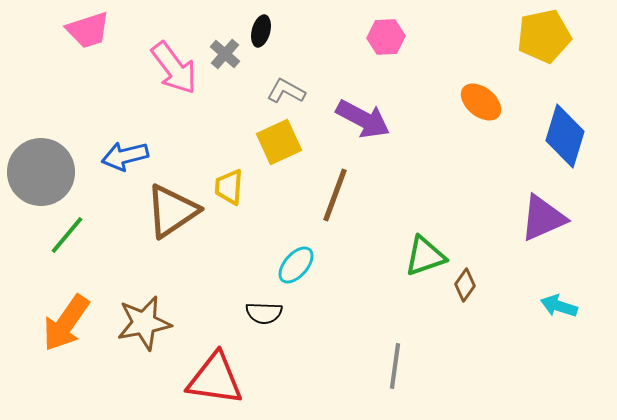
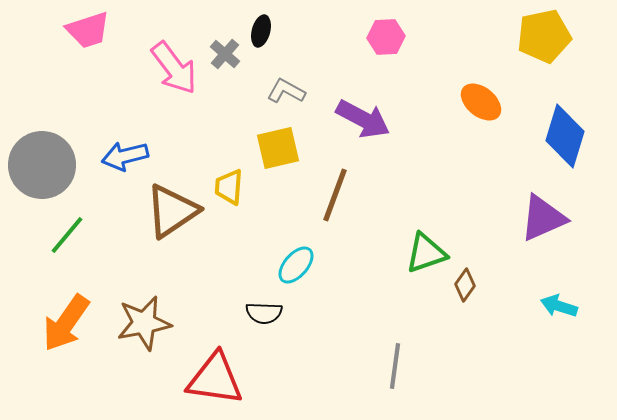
yellow square: moved 1 px left, 6 px down; rotated 12 degrees clockwise
gray circle: moved 1 px right, 7 px up
green triangle: moved 1 px right, 3 px up
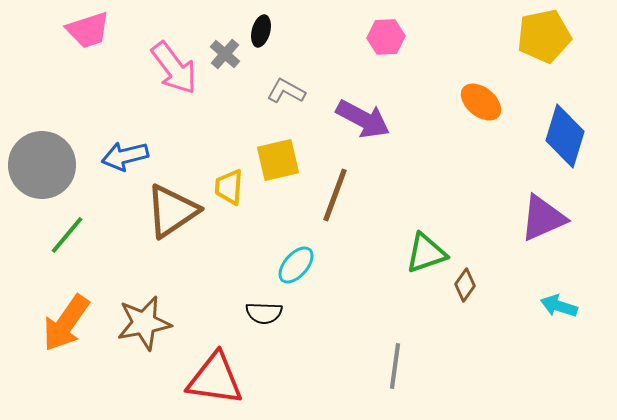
yellow square: moved 12 px down
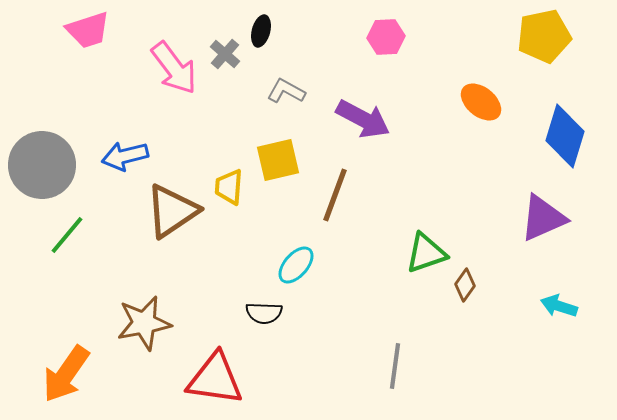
orange arrow: moved 51 px down
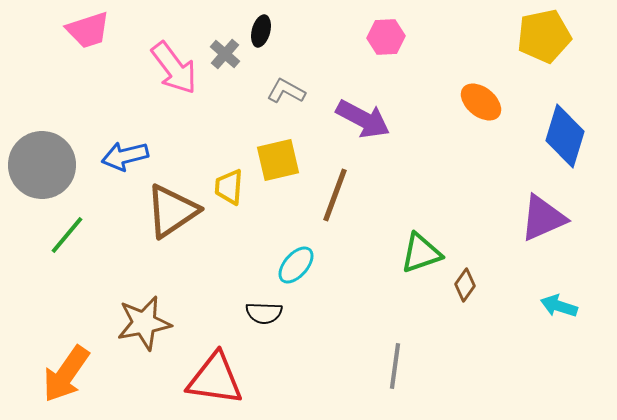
green triangle: moved 5 px left
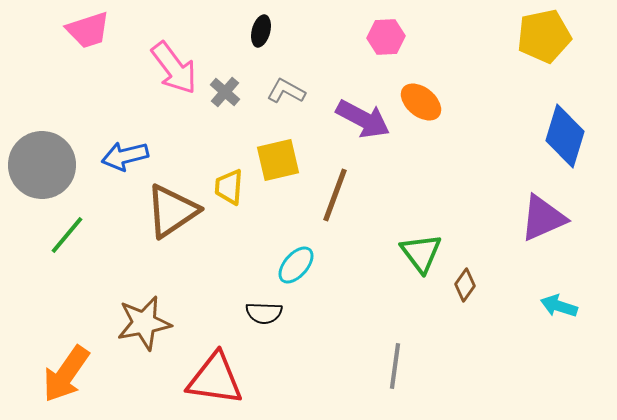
gray cross: moved 38 px down
orange ellipse: moved 60 px left
green triangle: rotated 48 degrees counterclockwise
